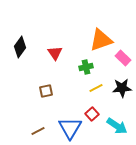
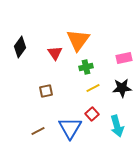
orange triangle: moved 23 px left; rotated 35 degrees counterclockwise
pink rectangle: moved 1 px right; rotated 56 degrees counterclockwise
yellow line: moved 3 px left
cyan arrow: rotated 40 degrees clockwise
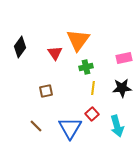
yellow line: rotated 56 degrees counterclockwise
brown line: moved 2 px left, 5 px up; rotated 72 degrees clockwise
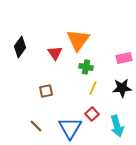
green cross: rotated 24 degrees clockwise
yellow line: rotated 16 degrees clockwise
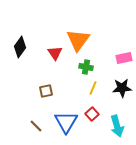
blue triangle: moved 4 px left, 6 px up
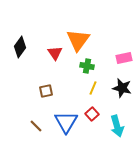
green cross: moved 1 px right, 1 px up
black star: rotated 18 degrees clockwise
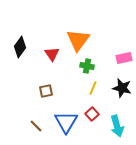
red triangle: moved 3 px left, 1 px down
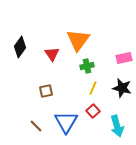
green cross: rotated 24 degrees counterclockwise
red square: moved 1 px right, 3 px up
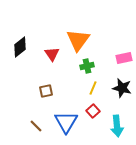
black diamond: rotated 15 degrees clockwise
cyan arrow: rotated 10 degrees clockwise
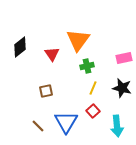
brown line: moved 2 px right
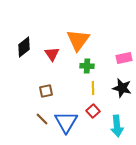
black diamond: moved 4 px right
green cross: rotated 16 degrees clockwise
yellow line: rotated 24 degrees counterclockwise
brown line: moved 4 px right, 7 px up
